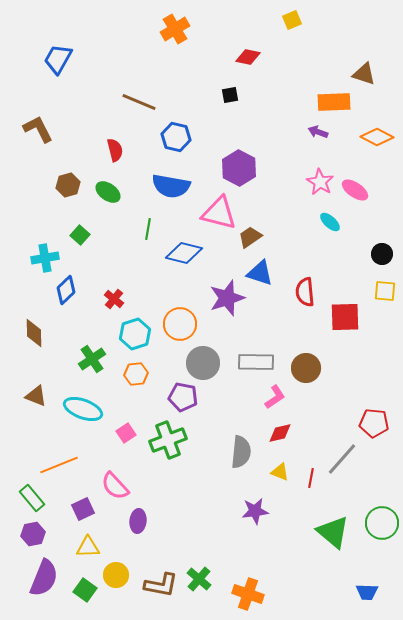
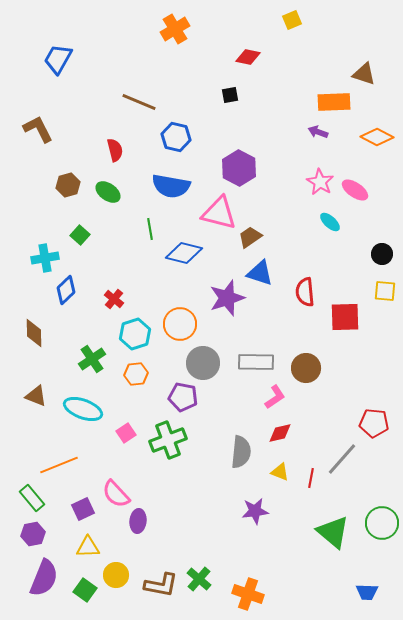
green line at (148, 229): moved 2 px right; rotated 20 degrees counterclockwise
pink semicircle at (115, 486): moved 1 px right, 8 px down
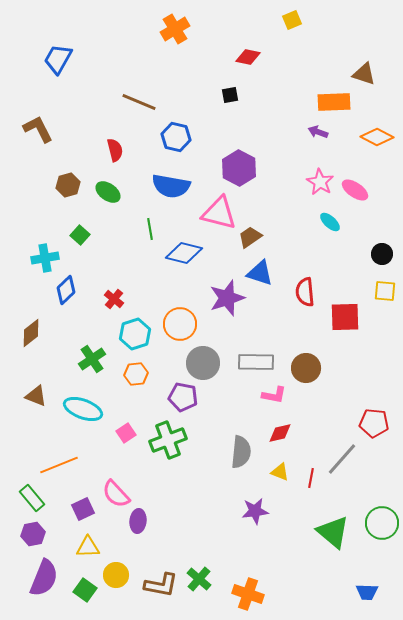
brown diamond at (34, 333): moved 3 px left; rotated 52 degrees clockwise
pink L-shape at (275, 397): moved 1 px left, 2 px up; rotated 45 degrees clockwise
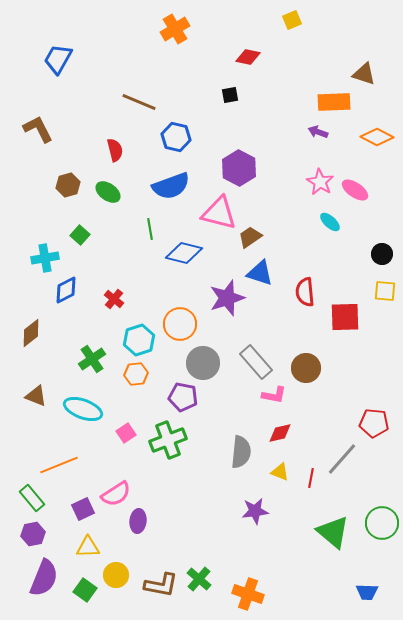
blue semicircle at (171, 186): rotated 30 degrees counterclockwise
blue diamond at (66, 290): rotated 16 degrees clockwise
cyan hexagon at (135, 334): moved 4 px right, 6 px down
gray rectangle at (256, 362): rotated 48 degrees clockwise
pink semicircle at (116, 494): rotated 80 degrees counterclockwise
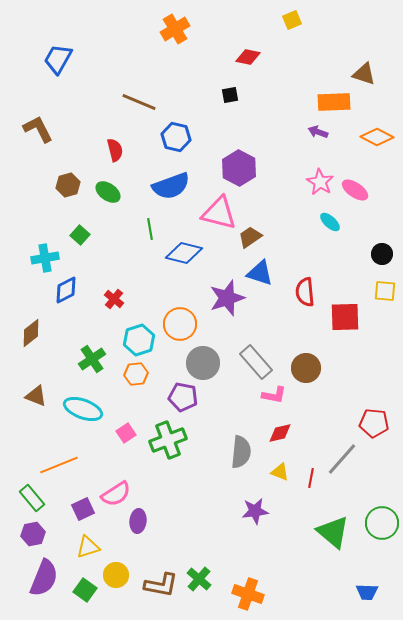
yellow triangle at (88, 547): rotated 15 degrees counterclockwise
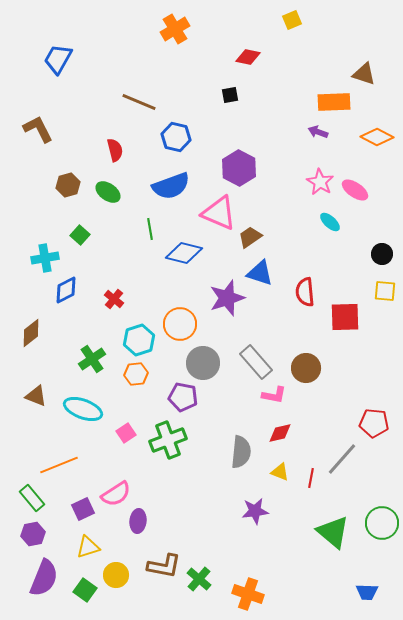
pink triangle at (219, 213): rotated 9 degrees clockwise
brown L-shape at (161, 585): moved 3 px right, 19 px up
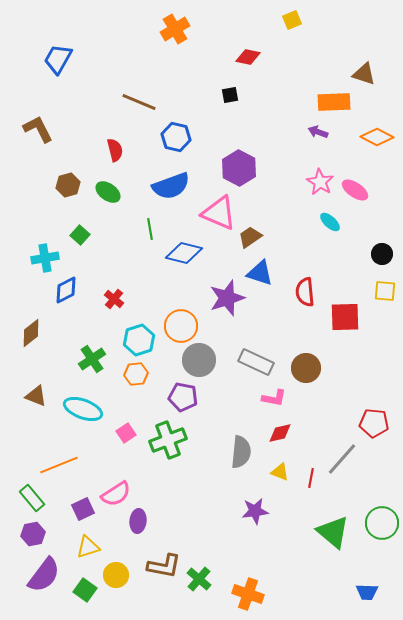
orange circle at (180, 324): moved 1 px right, 2 px down
gray rectangle at (256, 362): rotated 24 degrees counterclockwise
gray circle at (203, 363): moved 4 px left, 3 px up
pink L-shape at (274, 395): moved 3 px down
purple semicircle at (44, 578): moved 3 px up; rotated 15 degrees clockwise
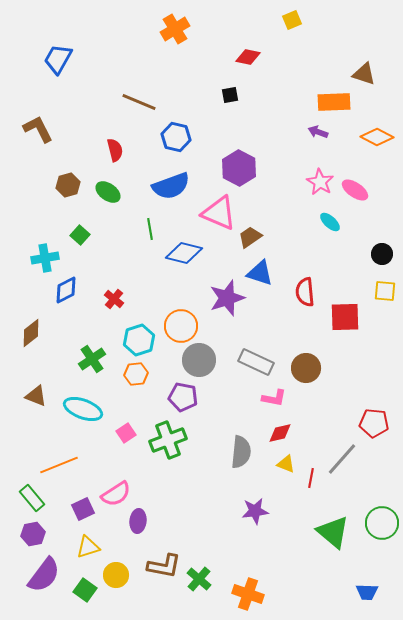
yellow triangle at (280, 472): moved 6 px right, 8 px up
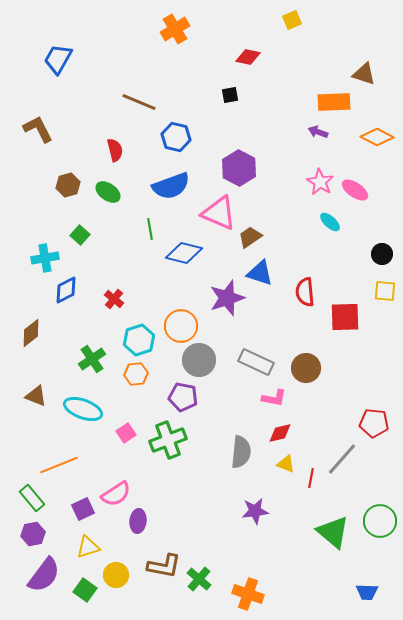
green circle at (382, 523): moved 2 px left, 2 px up
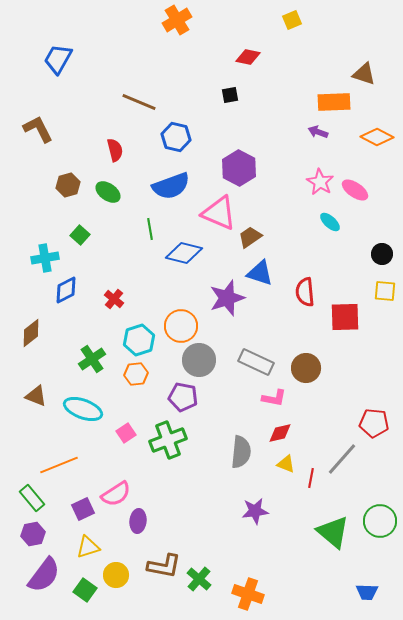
orange cross at (175, 29): moved 2 px right, 9 px up
